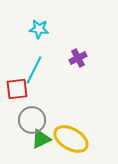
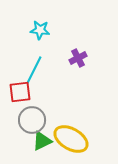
cyan star: moved 1 px right, 1 px down
red square: moved 3 px right, 3 px down
green triangle: moved 1 px right, 2 px down
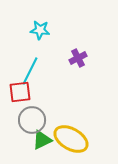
cyan line: moved 4 px left, 1 px down
green triangle: moved 1 px up
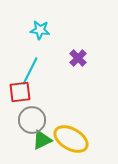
purple cross: rotated 18 degrees counterclockwise
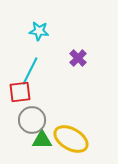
cyan star: moved 1 px left, 1 px down
green triangle: rotated 25 degrees clockwise
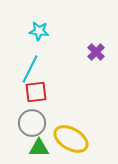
purple cross: moved 18 px right, 6 px up
cyan line: moved 2 px up
red square: moved 16 px right
gray circle: moved 3 px down
green triangle: moved 3 px left, 8 px down
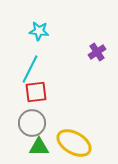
purple cross: moved 1 px right; rotated 12 degrees clockwise
yellow ellipse: moved 3 px right, 4 px down
green triangle: moved 1 px up
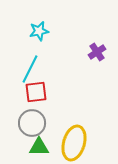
cyan star: rotated 18 degrees counterclockwise
yellow ellipse: rotated 76 degrees clockwise
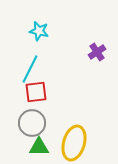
cyan star: rotated 24 degrees clockwise
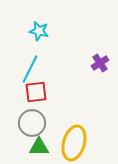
purple cross: moved 3 px right, 11 px down
